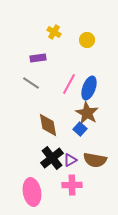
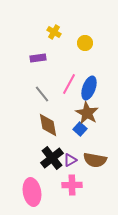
yellow circle: moved 2 px left, 3 px down
gray line: moved 11 px right, 11 px down; rotated 18 degrees clockwise
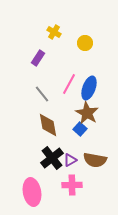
purple rectangle: rotated 49 degrees counterclockwise
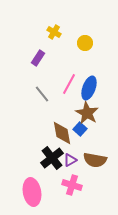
brown diamond: moved 14 px right, 8 px down
pink cross: rotated 18 degrees clockwise
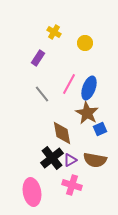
blue square: moved 20 px right; rotated 24 degrees clockwise
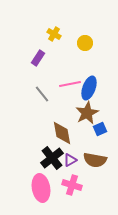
yellow cross: moved 2 px down
pink line: moved 1 px right; rotated 50 degrees clockwise
brown star: rotated 15 degrees clockwise
pink ellipse: moved 9 px right, 4 px up
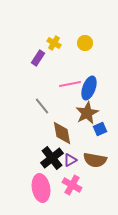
yellow cross: moved 9 px down
gray line: moved 12 px down
pink cross: rotated 12 degrees clockwise
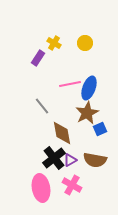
black cross: moved 2 px right
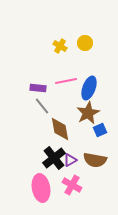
yellow cross: moved 6 px right, 3 px down
purple rectangle: moved 30 px down; rotated 63 degrees clockwise
pink line: moved 4 px left, 3 px up
brown star: moved 1 px right
blue square: moved 1 px down
brown diamond: moved 2 px left, 4 px up
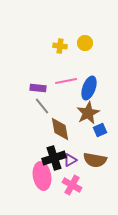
yellow cross: rotated 24 degrees counterclockwise
black cross: rotated 20 degrees clockwise
pink ellipse: moved 1 px right, 12 px up
